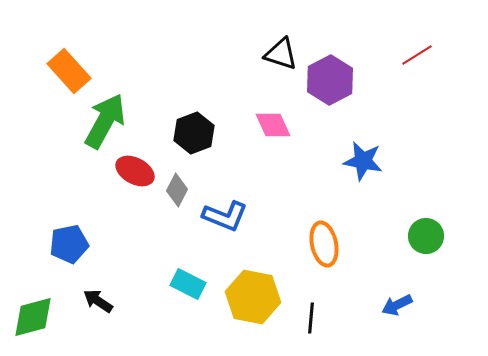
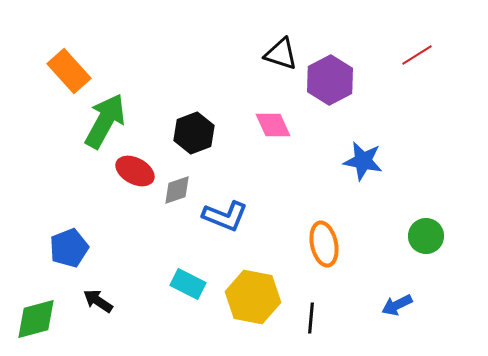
gray diamond: rotated 44 degrees clockwise
blue pentagon: moved 4 px down; rotated 9 degrees counterclockwise
green diamond: moved 3 px right, 2 px down
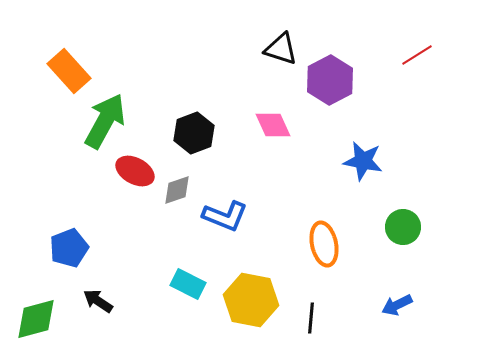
black triangle: moved 5 px up
green circle: moved 23 px left, 9 px up
yellow hexagon: moved 2 px left, 3 px down
